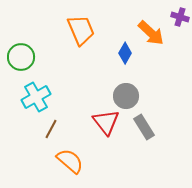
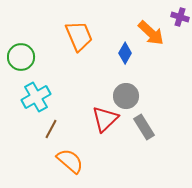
orange trapezoid: moved 2 px left, 6 px down
red triangle: moved 1 px left, 3 px up; rotated 24 degrees clockwise
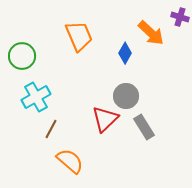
green circle: moved 1 px right, 1 px up
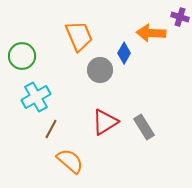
orange arrow: rotated 140 degrees clockwise
blue diamond: moved 1 px left
gray circle: moved 26 px left, 26 px up
red triangle: moved 3 px down; rotated 12 degrees clockwise
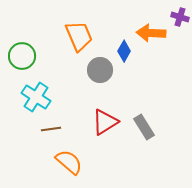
blue diamond: moved 2 px up
cyan cross: rotated 28 degrees counterclockwise
brown line: rotated 54 degrees clockwise
orange semicircle: moved 1 px left, 1 px down
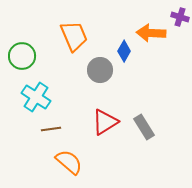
orange trapezoid: moved 5 px left
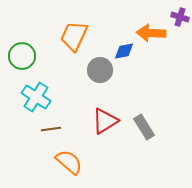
orange trapezoid: rotated 132 degrees counterclockwise
blue diamond: rotated 50 degrees clockwise
red triangle: moved 1 px up
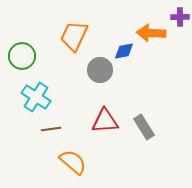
purple cross: rotated 18 degrees counterclockwise
red triangle: rotated 28 degrees clockwise
orange semicircle: moved 4 px right
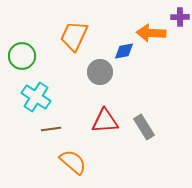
gray circle: moved 2 px down
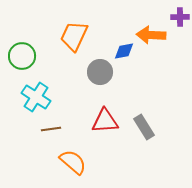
orange arrow: moved 2 px down
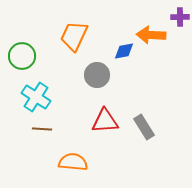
gray circle: moved 3 px left, 3 px down
brown line: moved 9 px left; rotated 12 degrees clockwise
orange semicircle: rotated 36 degrees counterclockwise
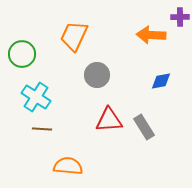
blue diamond: moved 37 px right, 30 px down
green circle: moved 2 px up
red triangle: moved 4 px right, 1 px up
orange semicircle: moved 5 px left, 4 px down
